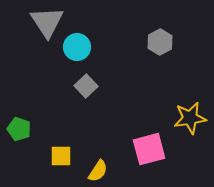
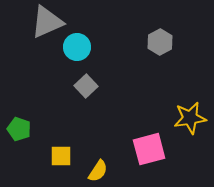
gray triangle: rotated 39 degrees clockwise
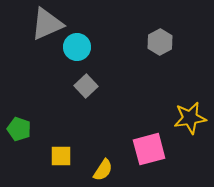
gray triangle: moved 2 px down
yellow semicircle: moved 5 px right, 1 px up
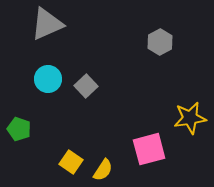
cyan circle: moved 29 px left, 32 px down
yellow square: moved 10 px right, 6 px down; rotated 35 degrees clockwise
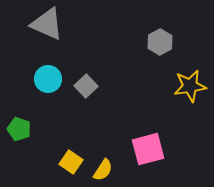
gray triangle: rotated 48 degrees clockwise
yellow star: moved 32 px up
pink square: moved 1 px left
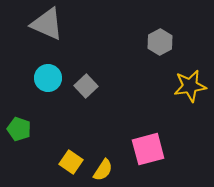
cyan circle: moved 1 px up
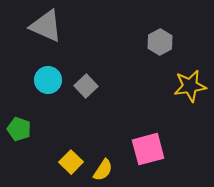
gray triangle: moved 1 px left, 2 px down
cyan circle: moved 2 px down
yellow square: rotated 10 degrees clockwise
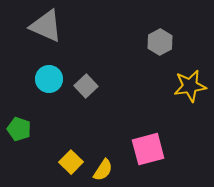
cyan circle: moved 1 px right, 1 px up
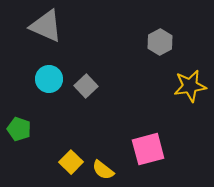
yellow semicircle: rotated 95 degrees clockwise
